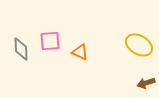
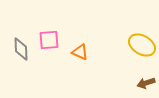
pink square: moved 1 px left, 1 px up
yellow ellipse: moved 3 px right
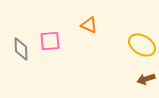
pink square: moved 1 px right, 1 px down
orange triangle: moved 9 px right, 27 px up
brown arrow: moved 4 px up
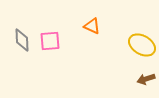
orange triangle: moved 3 px right, 1 px down
gray diamond: moved 1 px right, 9 px up
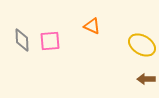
brown arrow: rotated 18 degrees clockwise
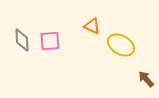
yellow ellipse: moved 21 px left
brown arrow: rotated 48 degrees clockwise
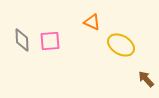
orange triangle: moved 4 px up
